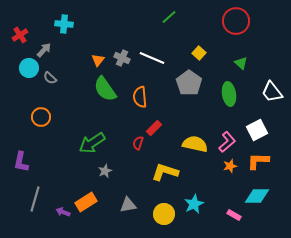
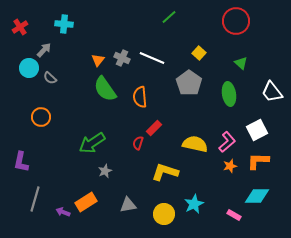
red cross: moved 8 px up
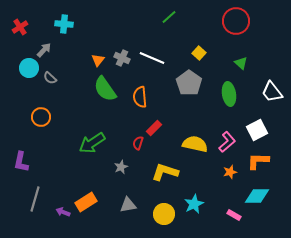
orange star: moved 6 px down
gray star: moved 16 px right, 4 px up
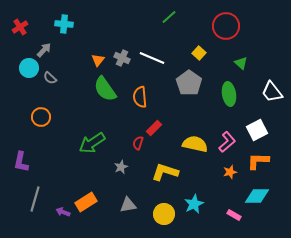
red circle: moved 10 px left, 5 px down
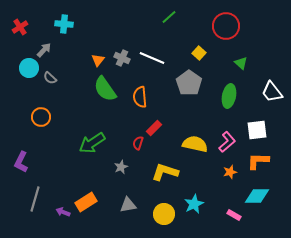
green ellipse: moved 2 px down; rotated 20 degrees clockwise
white square: rotated 20 degrees clockwise
purple L-shape: rotated 15 degrees clockwise
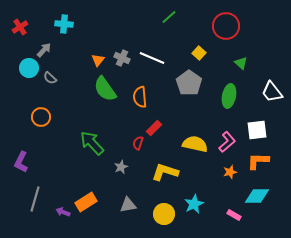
green arrow: rotated 80 degrees clockwise
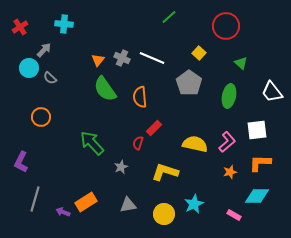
orange L-shape: moved 2 px right, 2 px down
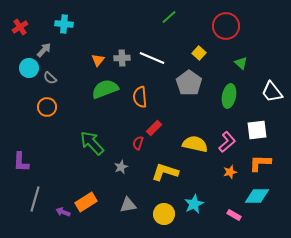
gray cross: rotated 28 degrees counterclockwise
green semicircle: rotated 104 degrees clockwise
orange circle: moved 6 px right, 10 px up
purple L-shape: rotated 25 degrees counterclockwise
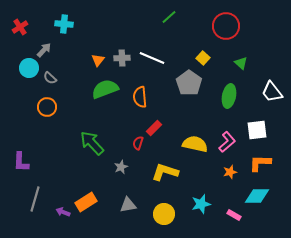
yellow square: moved 4 px right, 5 px down
cyan star: moved 7 px right; rotated 12 degrees clockwise
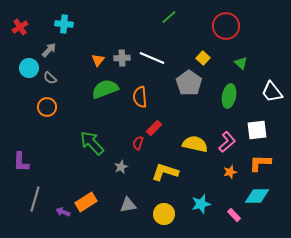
gray arrow: moved 5 px right
pink rectangle: rotated 16 degrees clockwise
